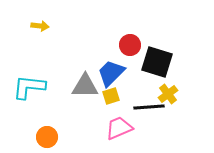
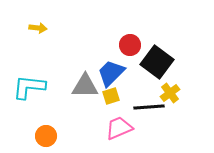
yellow arrow: moved 2 px left, 2 px down
black square: rotated 20 degrees clockwise
yellow cross: moved 2 px right, 1 px up
orange circle: moved 1 px left, 1 px up
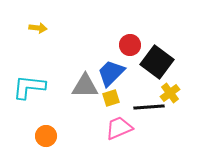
yellow square: moved 2 px down
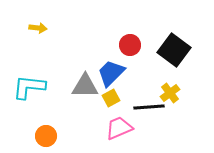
black square: moved 17 px right, 12 px up
yellow square: rotated 12 degrees counterclockwise
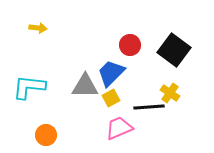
yellow cross: rotated 18 degrees counterclockwise
orange circle: moved 1 px up
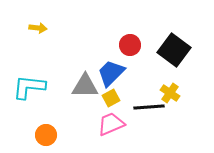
pink trapezoid: moved 8 px left, 4 px up
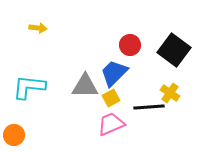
blue trapezoid: moved 3 px right
orange circle: moved 32 px left
